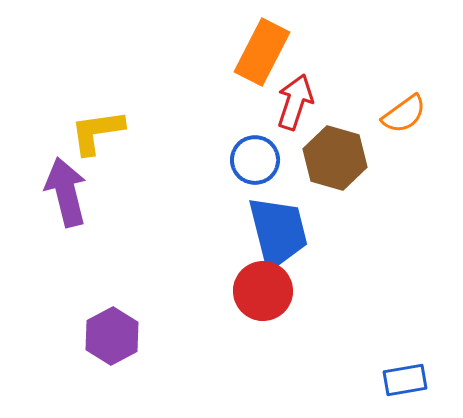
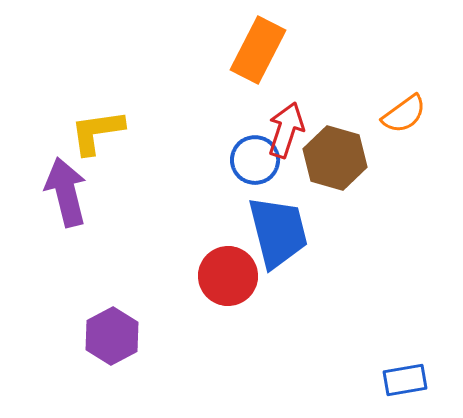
orange rectangle: moved 4 px left, 2 px up
red arrow: moved 9 px left, 28 px down
red circle: moved 35 px left, 15 px up
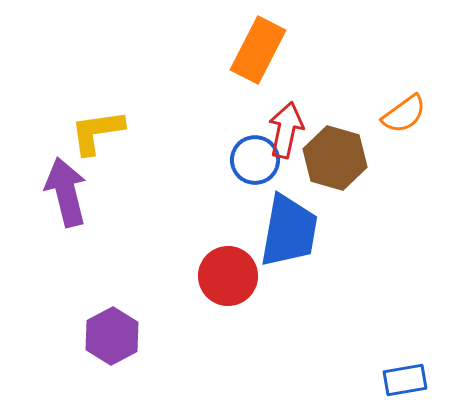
red arrow: rotated 6 degrees counterclockwise
blue trapezoid: moved 11 px right, 1 px up; rotated 24 degrees clockwise
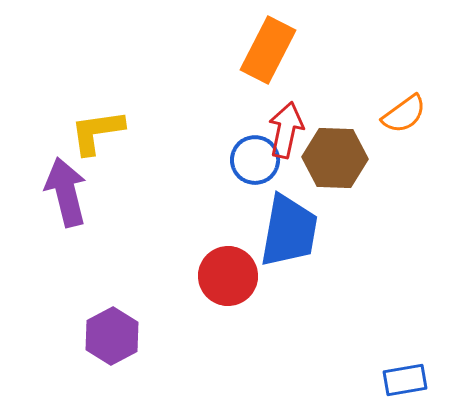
orange rectangle: moved 10 px right
brown hexagon: rotated 14 degrees counterclockwise
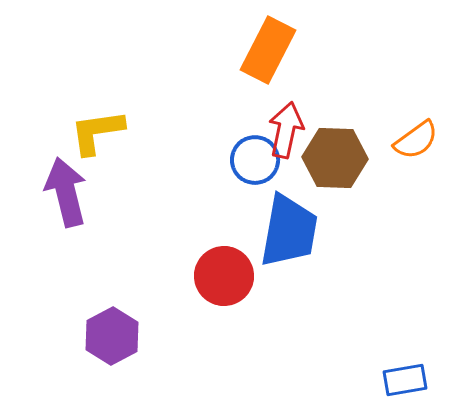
orange semicircle: moved 12 px right, 26 px down
red circle: moved 4 px left
